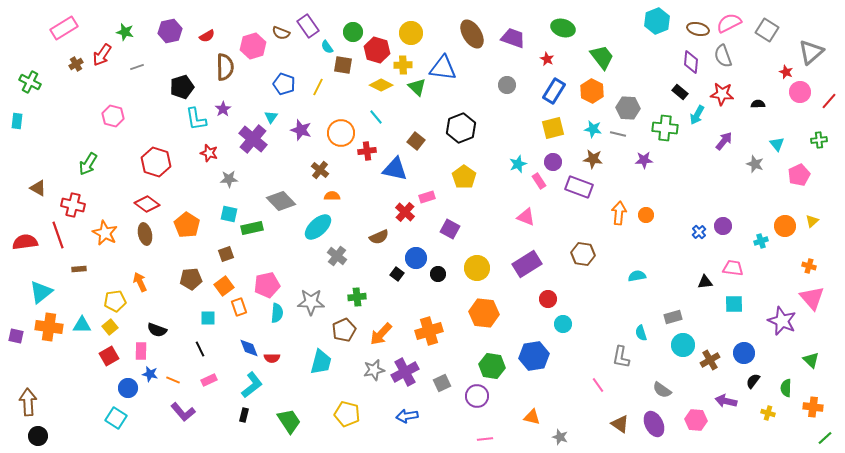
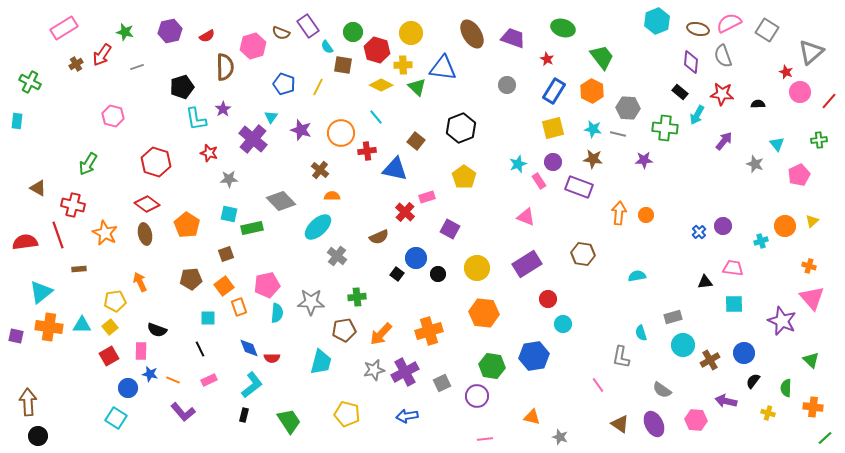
brown pentagon at (344, 330): rotated 15 degrees clockwise
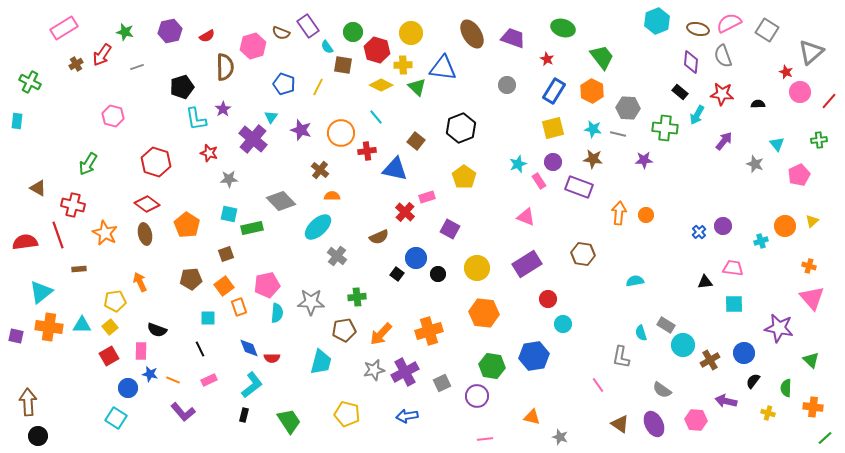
cyan semicircle at (637, 276): moved 2 px left, 5 px down
gray rectangle at (673, 317): moved 7 px left, 8 px down; rotated 48 degrees clockwise
purple star at (782, 321): moved 3 px left, 7 px down; rotated 12 degrees counterclockwise
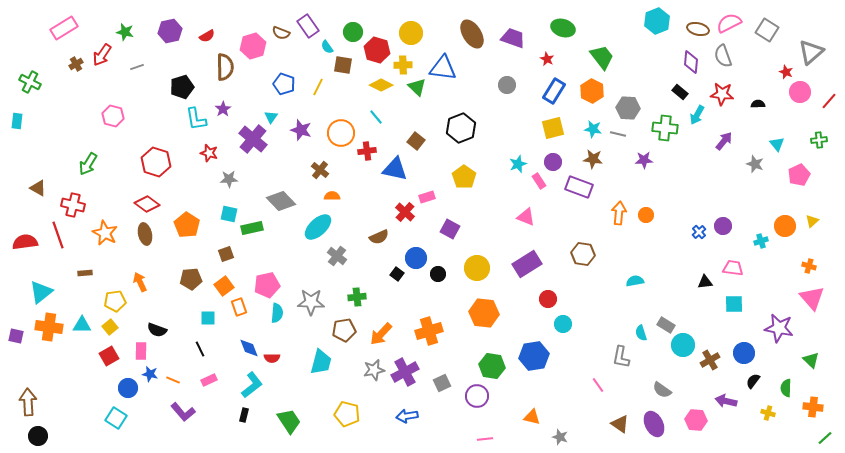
brown rectangle at (79, 269): moved 6 px right, 4 px down
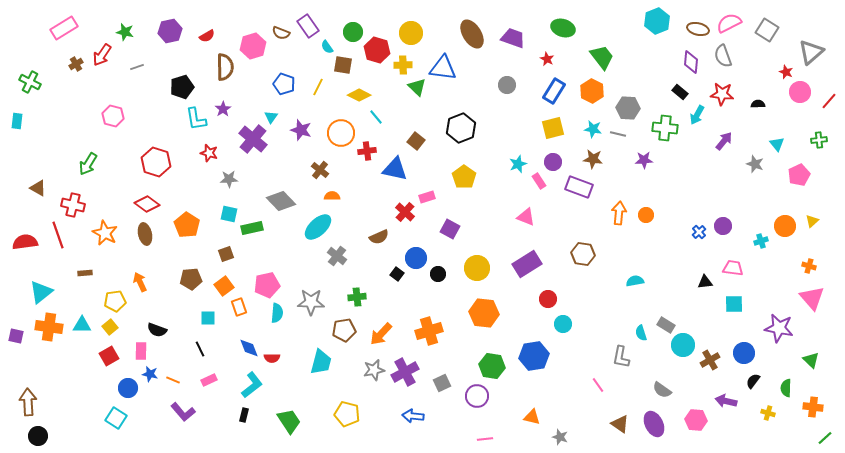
yellow diamond at (381, 85): moved 22 px left, 10 px down
blue arrow at (407, 416): moved 6 px right; rotated 15 degrees clockwise
